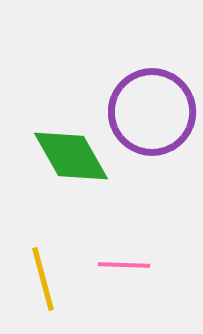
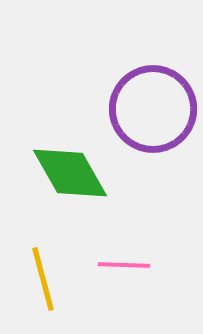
purple circle: moved 1 px right, 3 px up
green diamond: moved 1 px left, 17 px down
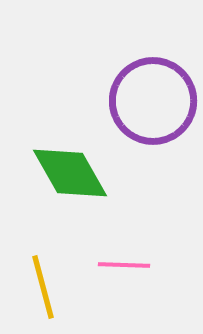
purple circle: moved 8 px up
yellow line: moved 8 px down
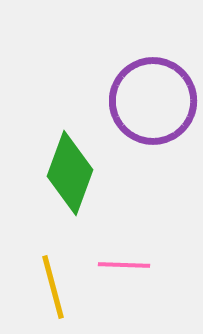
green diamond: rotated 50 degrees clockwise
yellow line: moved 10 px right
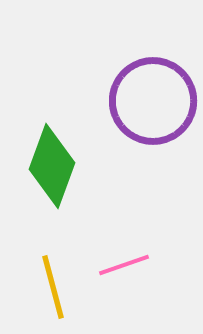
green diamond: moved 18 px left, 7 px up
pink line: rotated 21 degrees counterclockwise
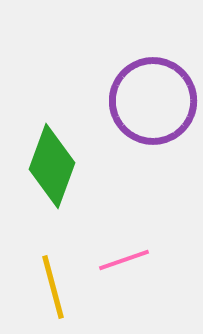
pink line: moved 5 px up
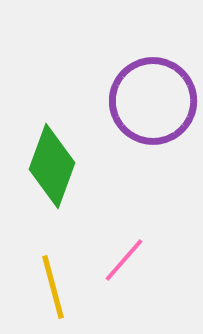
pink line: rotated 30 degrees counterclockwise
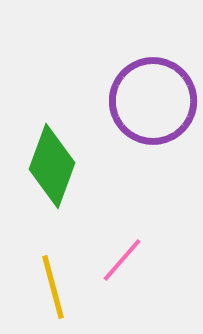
pink line: moved 2 px left
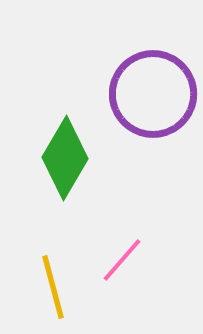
purple circle: moved 7 px up
green diamond: moved 13 px right, 8 px up; rotated 10 degrees clockwise
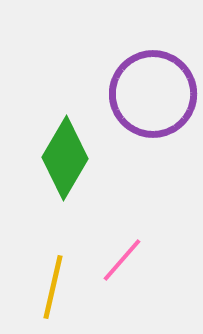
yellow line: rotated 28 degrees clockwise
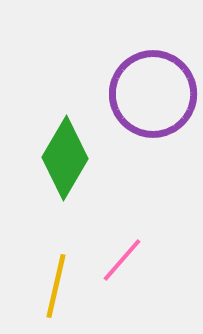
yellow line: moved 3 px right, 1 px up
